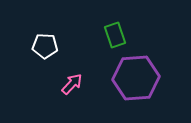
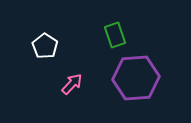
white pentagon: rotated 30 degrees clockwise
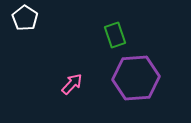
white pentagon: moved 20 px left, 28 px up
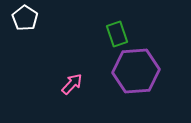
green rectangle: moved 2 px right, 1 px up
purple hexagon: moved 7 px up
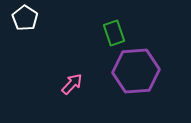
green rectangle: moved 3 px left, 1 px up
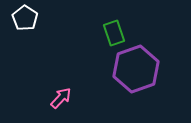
purple hexagon: moved 2 px up; rotated 15 degrees counterclockwise
pink arrow: moved 11 px left, 14 px down
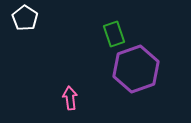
green rectangle: moved 1 px down
pink arrow: moved 9 px right; rotated 50 degrees counterclockwise
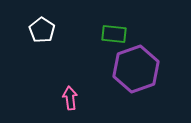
white pentagon: moved 17 px right, 12 px down
green rectangle: rotated 65 degrees counterclockwise
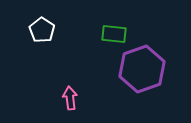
purple hexagon: moved 6 px right
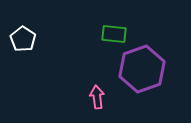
white pentagon: moved 19 px left, 9 px down
pink arrow: moved 27 px right, 1 px up
